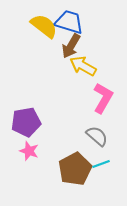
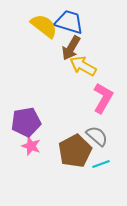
brown arrow: moved 2 px down
pink star: moved 2 px right, 5 px up
brown pentagon: moved 18 px up
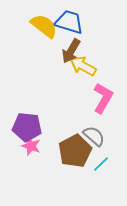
brown arrow: moved 3 px down
purple pentagon: moved 1 px right, 5 px down; rotated 16 degrees clockwise
gray semicircle: moved 3 px left
cyan line: rotated 24 degrees counterclockwise
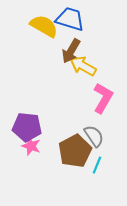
blue trapezoid: moved 1 px right, 3 px up
yellow semicircle: rotated 8 degrees counterclockwise
gray semicircle: rotated 15 degrees clockwise
cyan line: moved 4 px left, 1 px down; rotated 24 degrees counterclockwise
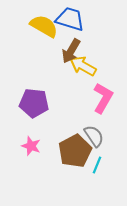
purple pentagon: moved 7 px right, 24 px up
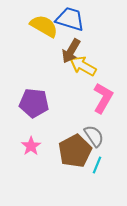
pink star: rotated 18 degrees clockwise
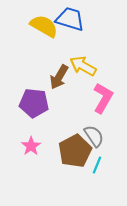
brown arrow: moved 12 px left, 26 px down
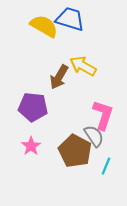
pink L-shape: moved 17 px down; rotated 12 degrees counterclockwise
purple pentagon: moved 1 px left, 4 px down
brown pentagon: rotated 16 degrees counterclockwise
cyan line: moved 9 px right, 1 px down
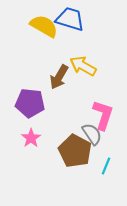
purple pentagon: moved 3 px left, 4 px up
gray semicircle: moved 2 px left, 2 px up
pink star: moved 8 px up
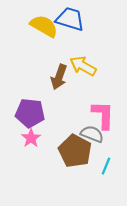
brown arrow: rotated 10 degrees counterclockwise
purple pentagon: moved 10 px down
pink L-shape: rotated 16 degrees counterclockwise
gray semicircle: rotated 35 degrees counterclockwise
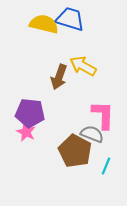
yellow semicircle: moved 2 px up; rotated 16 degrees counterclockwise
pink star: moved 5 px left, 6 px up; rotated 12 degrees counterclockwise
